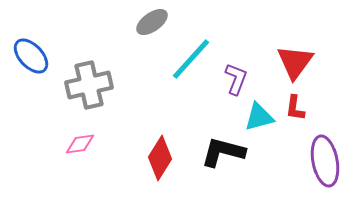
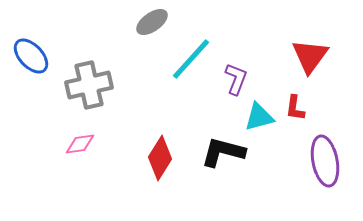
red triangle: moved 15 px right, 6 px up
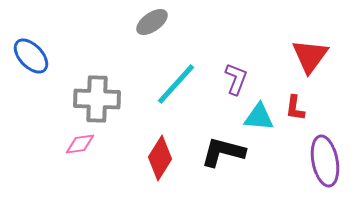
cyan line: moved 15 px left, 25 px down
gray cross: moved 8 px right, 14 px down; rotated 15 degrees clockwise
cyan triangle: rotated 20 degrees clockwise
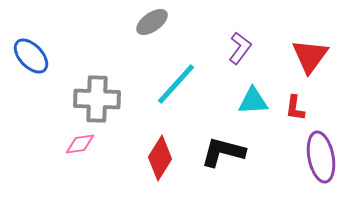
purple L-shape: moved 4 px right, 31 px up; rotated 16 degrees clockwise
cyan triangle: moved 6 px left, 16 px up; rotated 8 degrees counterclockwise
purple ellipse: moved 4 px left, 4 px up
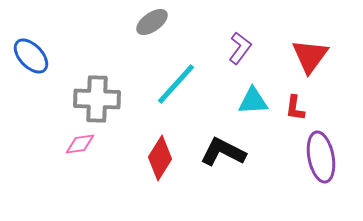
black L-shape: rotated 12 degrees clockwise
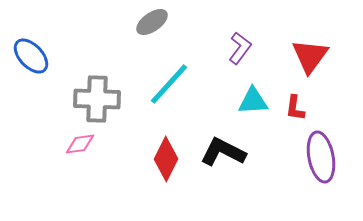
cyan line: moved 7 px left
red diamond: moved 6 px right, 1 px down; rotated 6 degrees counterclockwise
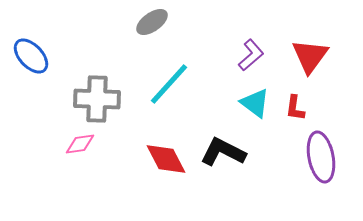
purple L-shape: moved 11 px right, 7 px down; rotated 12 degrees clockwise
cyan triangle: moved 2 px right, 2 px down; rotated 40 degrees clockwise
red diamond: rotated 54 degrees counterclockwise
